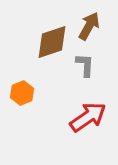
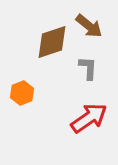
brown arrow: rotated 100 degrees clockwise
gray L-shape: moved 3 px right, 3 px down
red arrow: moved 1 px right, 1 px down
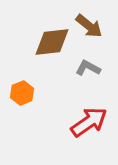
brown diamond: rotated 12 degrees clockwise
gray L-shape: rotated 65 degrees counterclockwise
red arrow: moved 4 px down
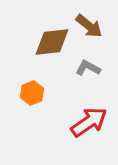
orange hexagon: moved 10 px right
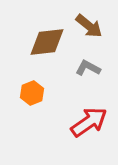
brown diamond: moved 5 px left
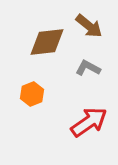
orange hexagon: moved 1 px down
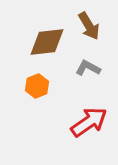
brown arrow: rotated 20 degrees clockwise
orange hexagon: moved 5 px right, 8 px up
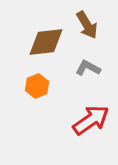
brown arrow: moved 2 px left, 1 px up
brown diamond: moved 1 px left
red arrow: moved 2 px right, 2 px up
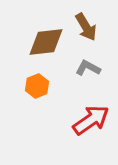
brown arrow: moved 1 px left, 2 px down
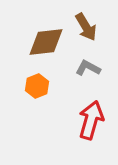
red arrow: rotated 39 degrees counterclockwise
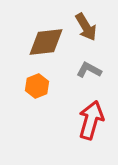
gray L-shape: moved 1 px right, 2 px down
